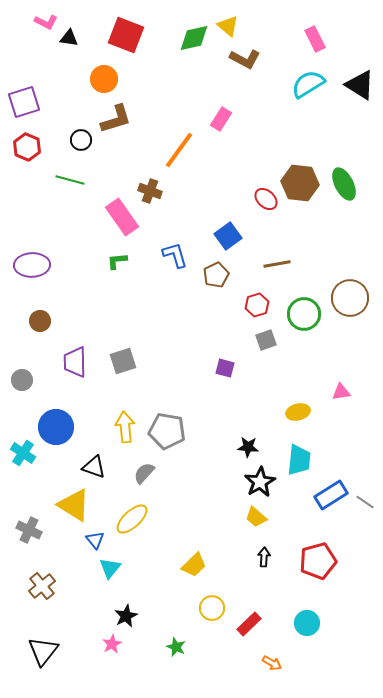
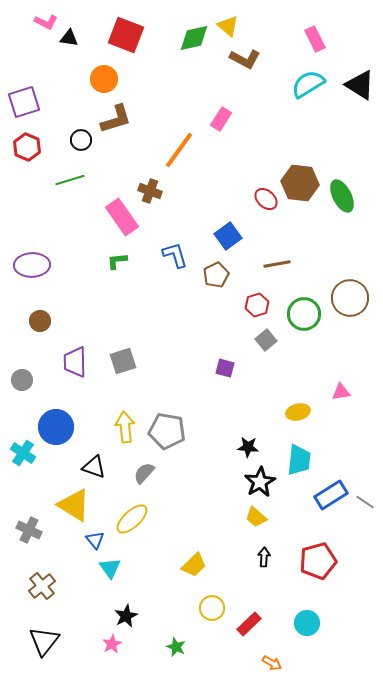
green line at (70, 180): rotated 32 degrees counterclockwise
green ellipse at (344, 184): moved 2 px left, 12 px down
gray square at (266, 340): rotated 20 degrees counterclockwise
cyan triangle at (110, 568): rotated 15 degrees counterclockwise
black triangle at (43, 651): moved 1 px right, 10 px up
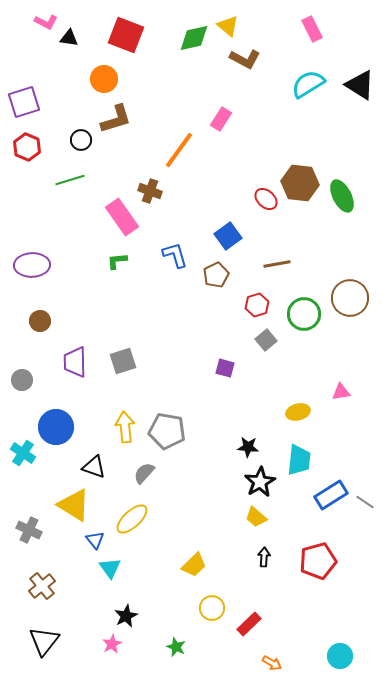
pink rectangle at (315, 39): moved 3 px left, 10 px up
cyan circle at (307, 623): moved 33 px right, 33 px down
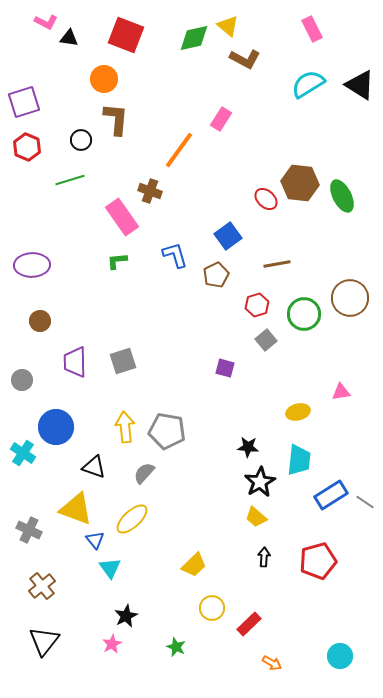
brown L-shape at (116, 119): rotated 68 degrees counterclockwise
yellow triangle at (74, 505): moved 2 px right, 4 px down; rotated 12 degrees counterclockwise
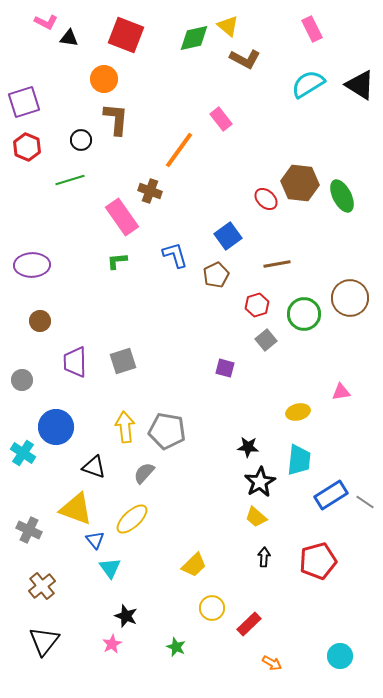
pink rectangle at (221, 119): rotated 70 degrees counterclockwise
black star at (126, 616): rotated 25 degrees counterclockwise
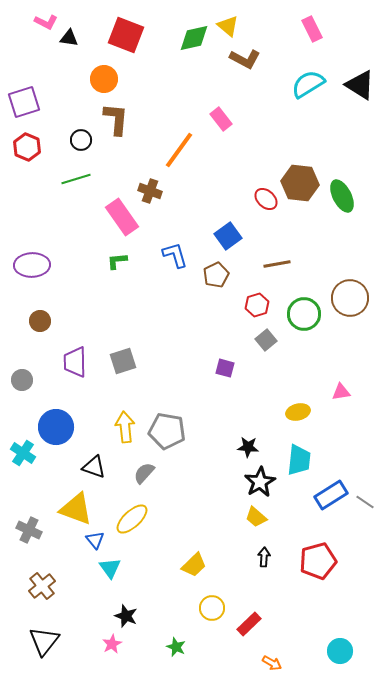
green line at (70, 180): moved 6 px right, 1 px up
cyan circle at (340, 656): moved 5 px up
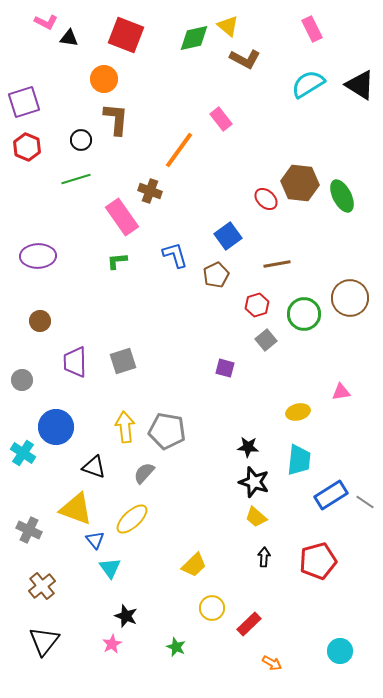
purple ellipse at (32, 265): moved 6 px right, 9 px up
black star at (260, 482): moved 6 px left; rotated 24 degrees counterclockwise
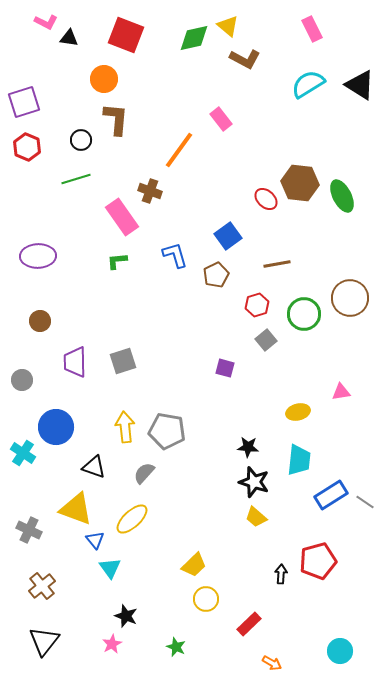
black arrow at (264, 557): moved 17 px right, 17 px down
yellow circle at (212, 608): moved 6 px left, 9 px up
